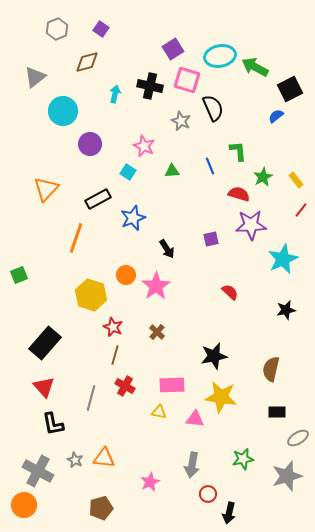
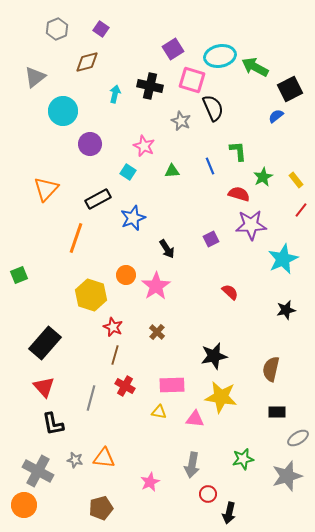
pink square at (187, 80): moved 5 px right
purple square at (211, 239): rotated 14 degrees counterclockwise
gray star at (75, 460): rotated 14 degrees counterclockwise
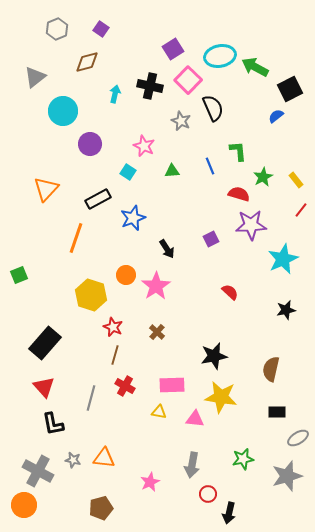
pink square at (192, 80): moved 4 px left; rotated 28 degrees clockwise
gray star at (75, 460): moved 2 px left
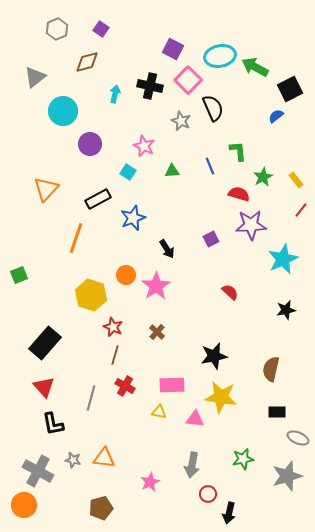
purple square at (173, 49): rotated 30 degrees counterclockwise
gray ellipse at (298, 438): rotated 55 degrees clockwise
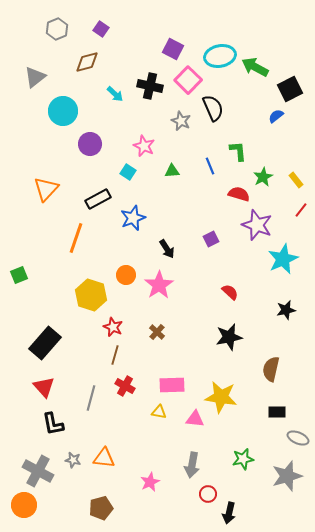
cyan arrow at (115, 94): rotated 120 degrees clockwise
purple star at (251, 225): moved 6 px right; rotated 24 degrees clockwise
pink star at (156, 286): moved 3 px right, 1 px up
black star at (214, 356): moved 15 px right, 19 px up
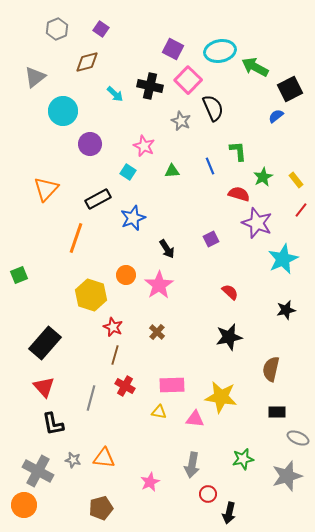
cyan ellipse at (220, 56): moved 5 px up
purple star at (257, 225): moved 2 px up
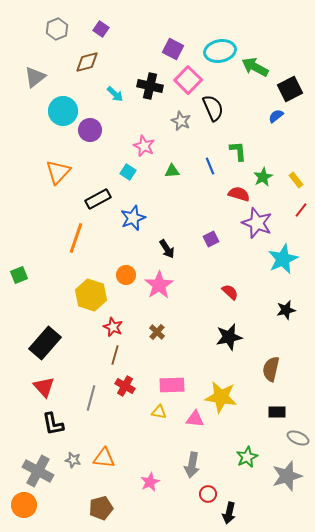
purple circle at (90, 144): moved 14 px up
orange triangle at (46, 189): moved 12 px right, 17 px up
green star at (243, 459): moved 4 px right, 2 px up; rotated 15 degrees counterclockwise
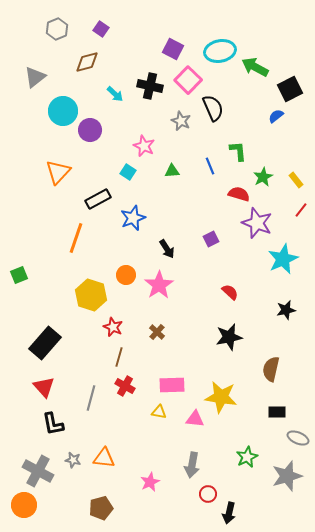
brown line at (115, 355): moved 4 px right, 2 px down
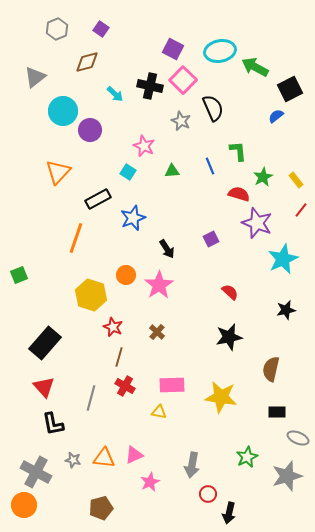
pink square at (188, 80): moved 5 px left
pink triangle at (195, 419): moved 61 px left, 36 px down; rotated 30 degrees counterclockwise
gray cross at (38, 471): moved 2 px left, 1 px down
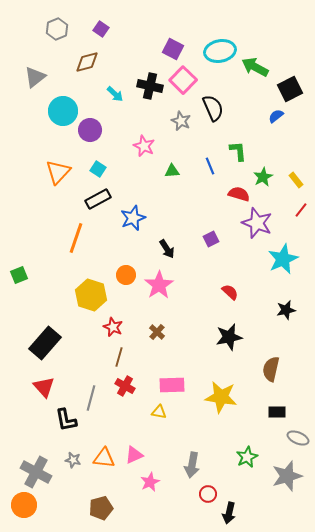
cyan square at (128, 172): moved 30 px left, 3 px up
black L-shape at (53, 424): moved 13 px right, 4 px up
